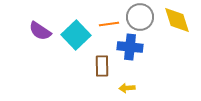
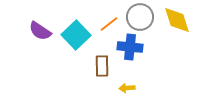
orange line: rotated 30 degrees counterclockwise
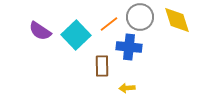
blue cross: moved 1 px left
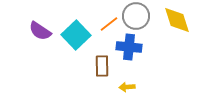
gray circle: moved 4 px left, 1 px up
yellow arrow: moved 1 px up
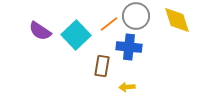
brown rectangle: rotated 10 degrees clockwise
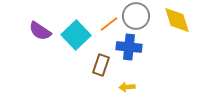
brown rectangle: moved 1 px left, 1 px up; rotated 10 degrees clockwise
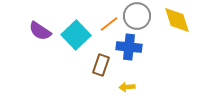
gray circle: moved 1 px right
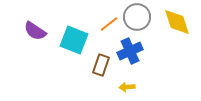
gray circle: moved 1 px down
yellow diamond: moved 2 px down
purple semicircle: moved 5 px left
cyan square: moved 2 px left, 5 px down; rotated 24 degrees counterclockwise
blue cross: moved 1 px right, 4 px down; rotated 30 degrees counterclockwise
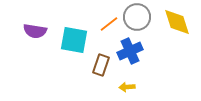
purple semicircle: rotated 25 degrees counterclockwise
cyan square: rotated 12 degrees counterclockwise
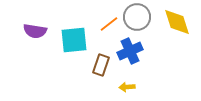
cyan square: rotated 16 degrees counterclockwise
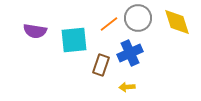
gray circle: moved 1 px right, 1 px down
blue cross: moved 2 px down
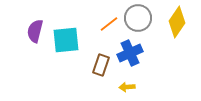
yellow diamond: rotated 52 degrees clockwise
purple semicircle: rotated 95 degrees clockwise
cyan square: moved 8 px left
